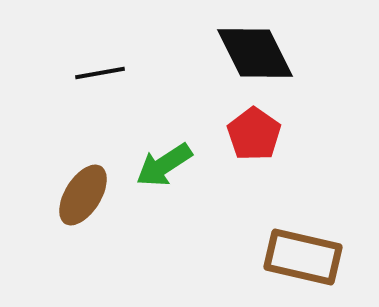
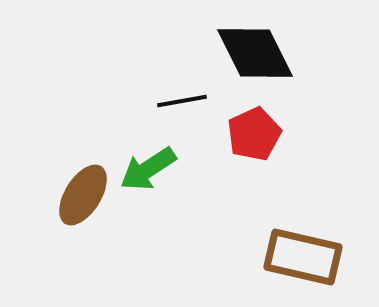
black line: moved 82 px right, 28 px down
red pentagon: rotated 12 degrees clockwise
green arrow: moved 16 px left, 4 px down
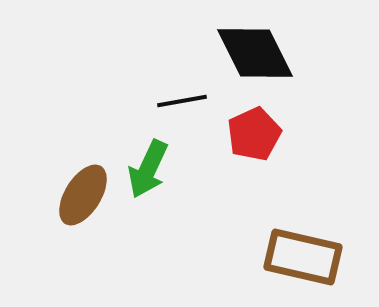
green arrow: rotated 32 degrees counterclockwise
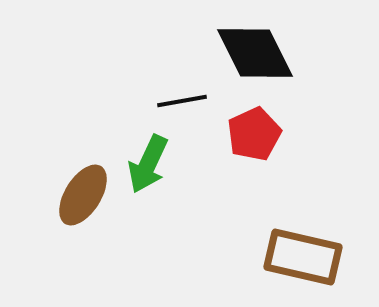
green arrow: moved 5 px up
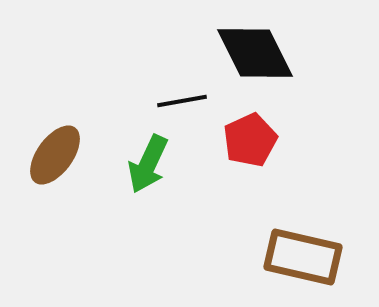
red pentagon: moved 4 px left, 6 px down
brown ellipse: moved 28 px left, 40 px up; rotated 4 degrees clockwise
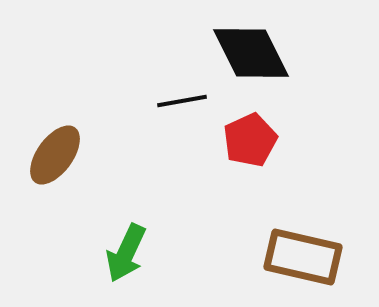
black diamond: moved 4 px left
green arrow: moved 22 px left, 89 px down
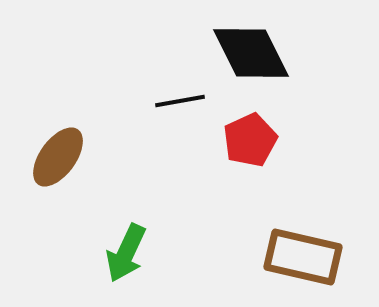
black line: moved 2 px left
brown ellipse: moved 3 px right, 2 px down
